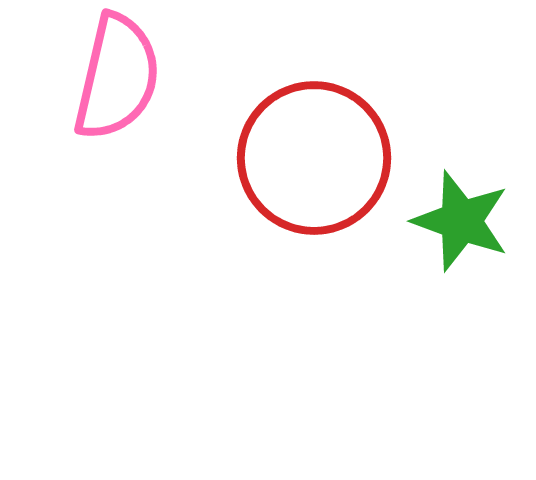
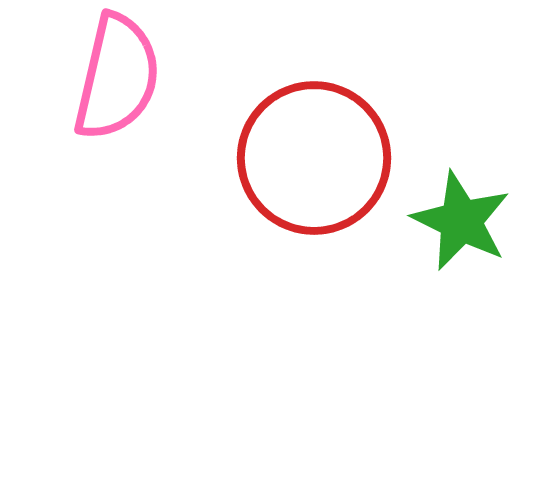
green star: rotated 6 degrees clockwise
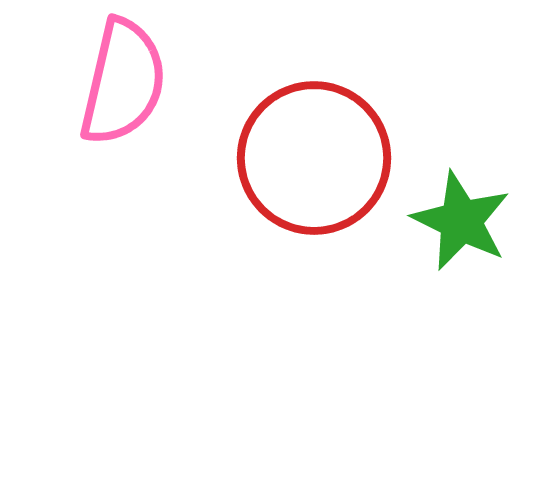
pink semicircle: moved 6 px right, 5 px down
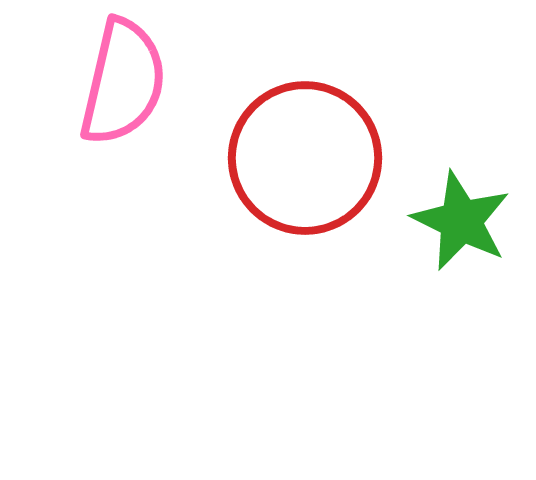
red circle: moved 9 px left
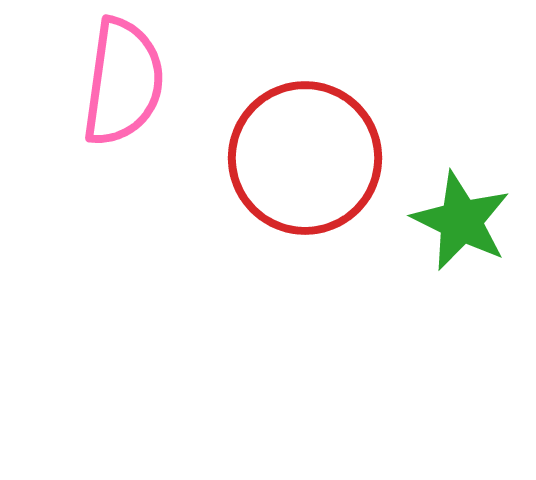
pink semicircle: rotated 5 degrees counterclockwise
